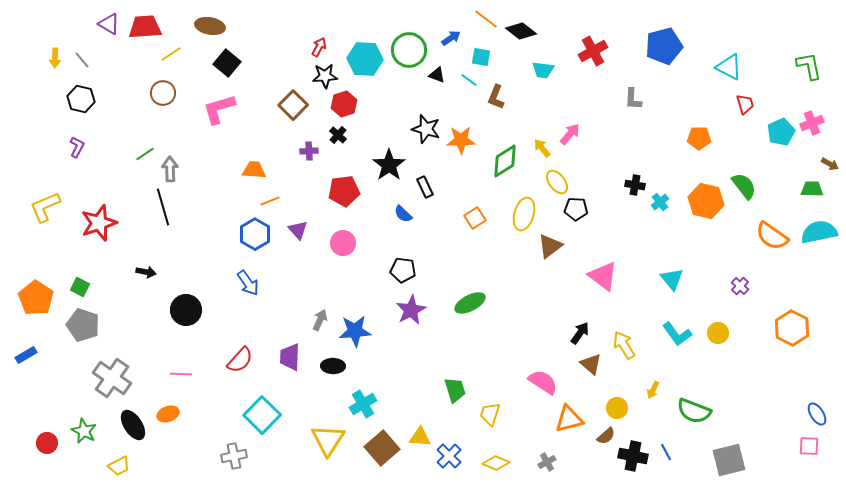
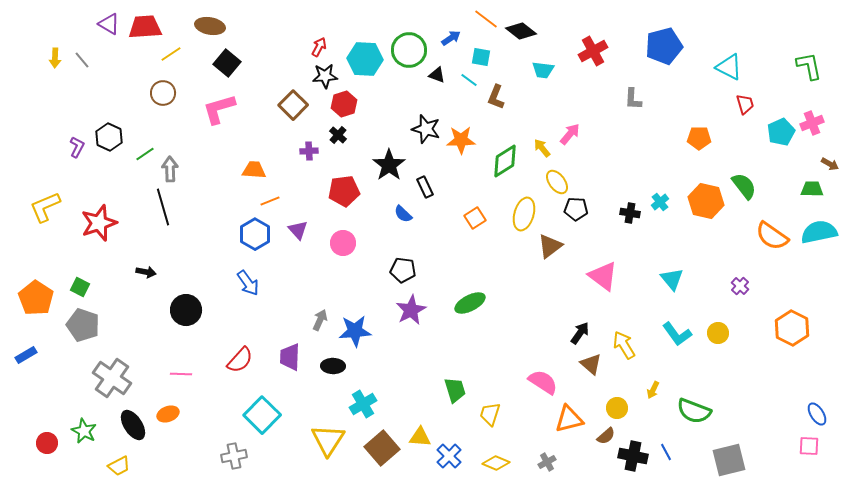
black hexagon at (81, 99): moved 28 px right, 38 px down; rotated 12 degrees clockwise
black cross at (635, 185): moved 5 px left, 28 px down
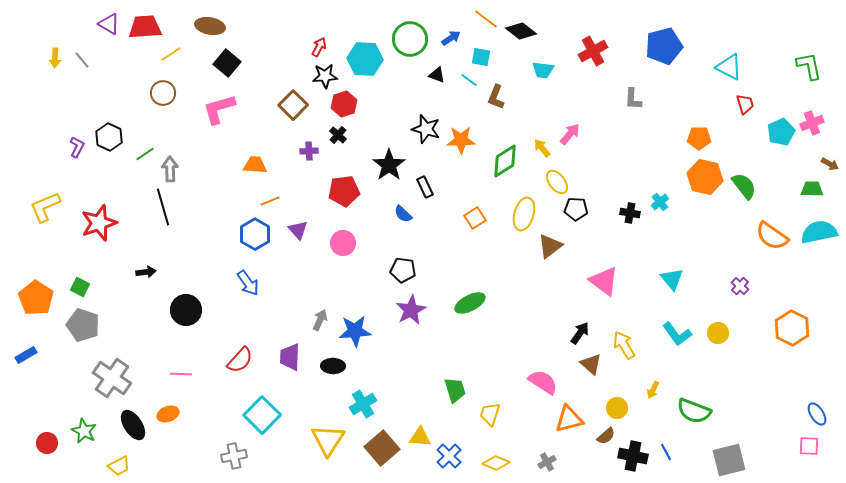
green circle at (409, 50): moved 1 px right, 11 px up
orange trapezoid at (254, 170): moved 1 px right, 5 px up
orange hexagon at (706, 201): moved 1 px left, 24 px up
black arrow at (146, 272): rotated 18 degrees counterclockwise
pink triangle at (603, 276): moved 1 px right, 5 px down
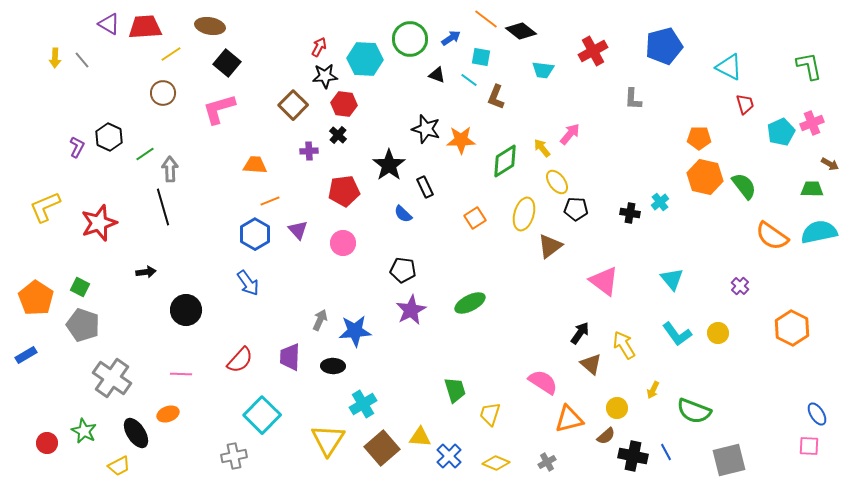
red hexagon at (344, 104): rotated 25 degrees clockwise
black ellipse at (133, 425): moved 3 px right, 8 px down
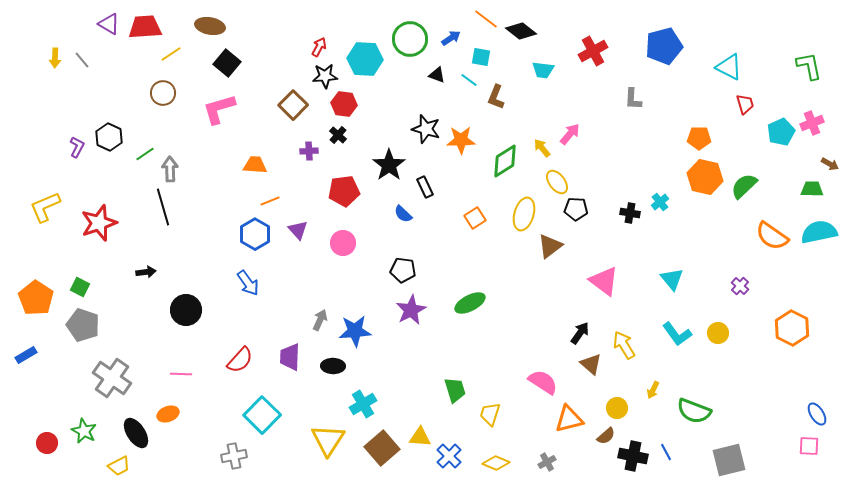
green semicircle at (744, 186): rotated 96 degrees counterclockwise
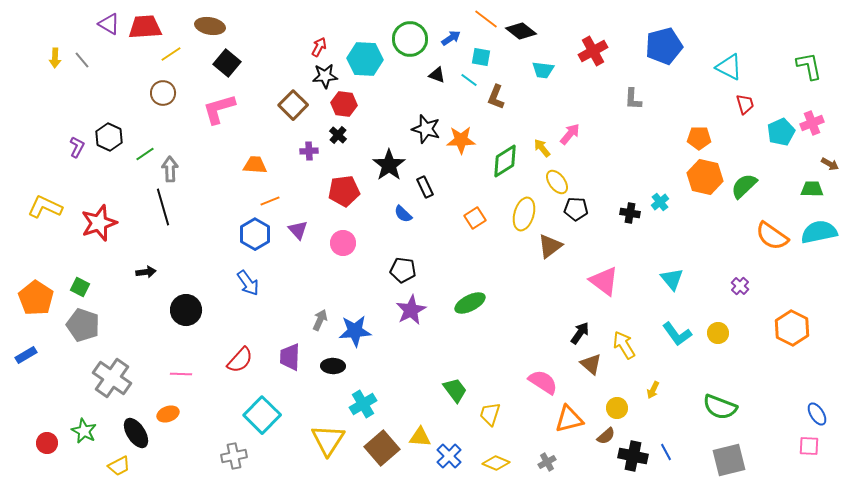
yellow L-shape at (45, 207): rotated 48 degrees clockwise
green trapezoid at (455, 390): rotated 20 degrees counterclockwise
green semicircle at (694, 411): moved 26 px right, 4 px up
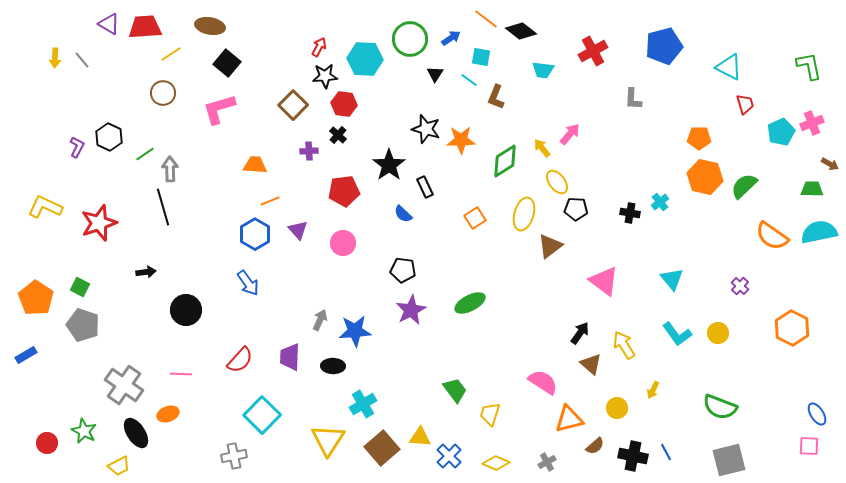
black triangle at (437, 75): moved 2 px left, 1 px up; rotated 42 degrees clockwise
gray cross at (112, 378): moved 12 px right, 7 px down
brown semicircle at (606, 436): moved 11 px left, 10 px down
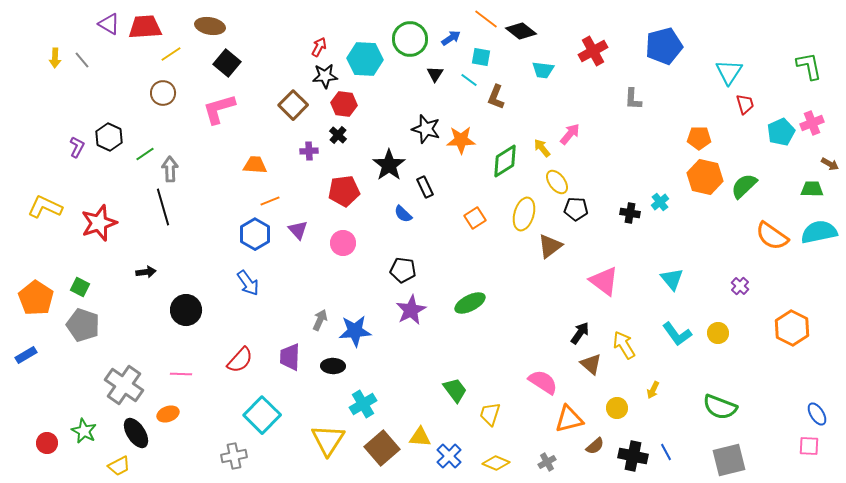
cyan triangle at (729, 67): moved 5 px down; rotated 36 degrees clockwise
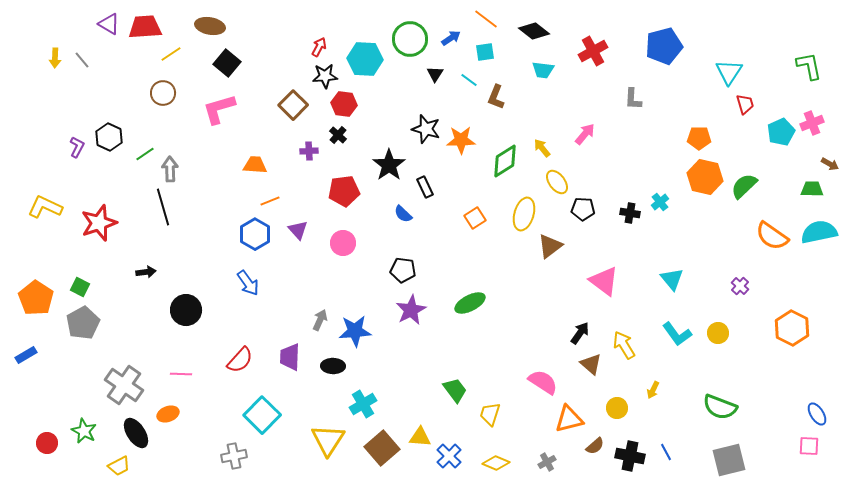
black diamond at (521, 31): moved 13 px right
cyan square at (481, 57): moved 4 px right, 5 px up; rotated 18 degrees counterclockwise
pink arrow at (570, 134): moved 15 px right
black pentagon at (576, 209): moved 7 px right
gray pentagon at (83, 325): moved 2 px up; rotated 24 degrees clockwise
black cross at (633, 456): moved 3 px left
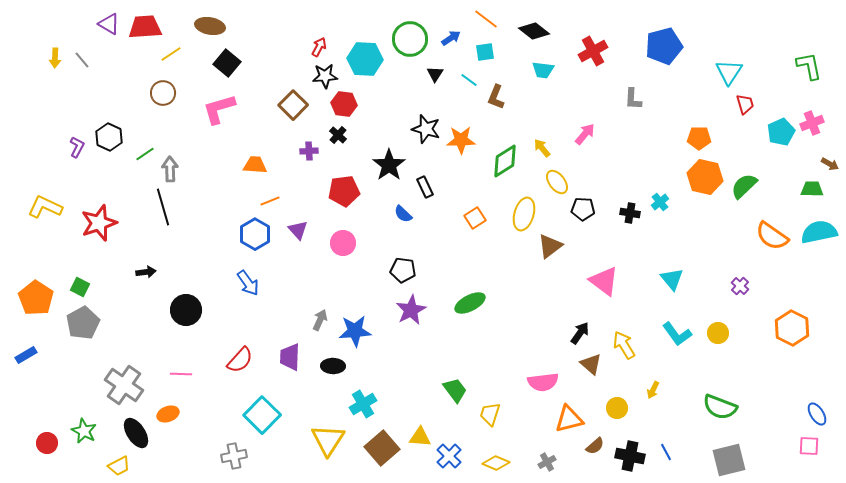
pink semicircle at (543, 382): rotated 140 degrees clockwise
